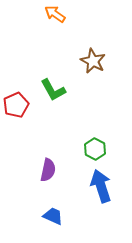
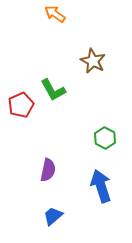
red pentagon: moved 5 px right
green hexagon: moved 10 px right, 11 px up
blue trapezoid: rotated 65 degrees counterclockwise
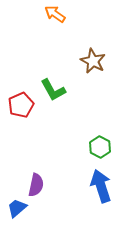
green hexagon: moved 5 px left, 9 px down
purple semicircle: moved 12 px left, 15 px down
blue trapezoid: moved 36 px left, 8 px up
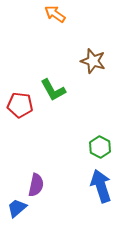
brown star: rotated 10 degrees counterclockwise
red pentagon: moved 1 px left; rotated 30 degrees clockwise
